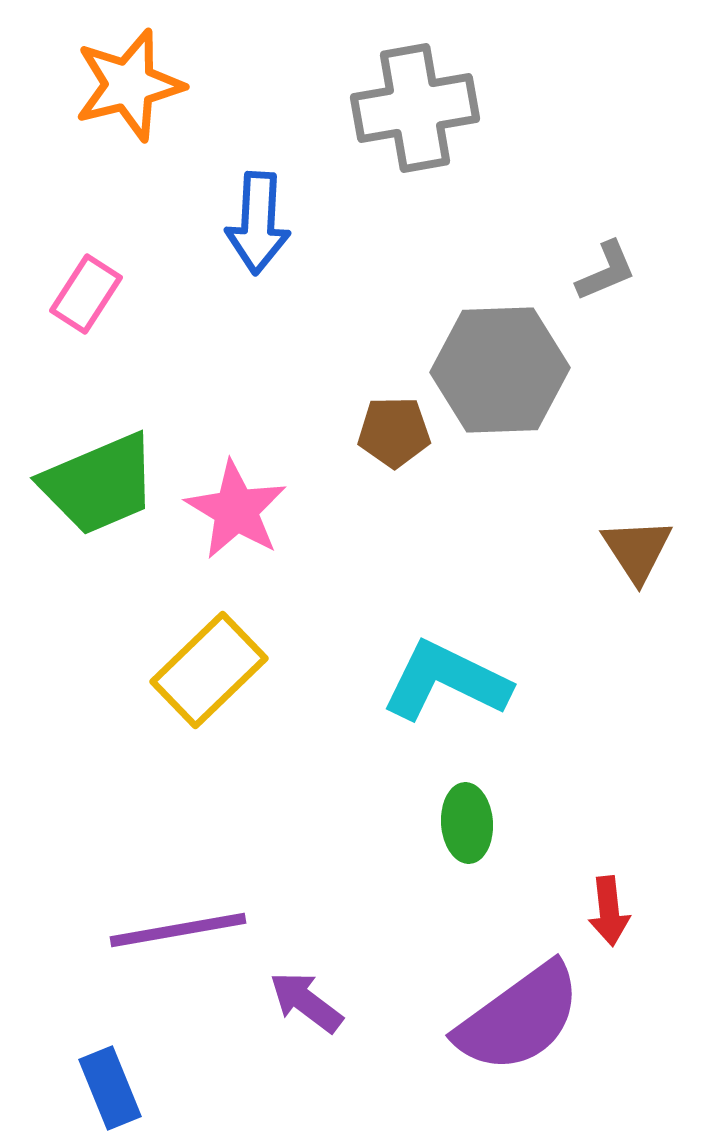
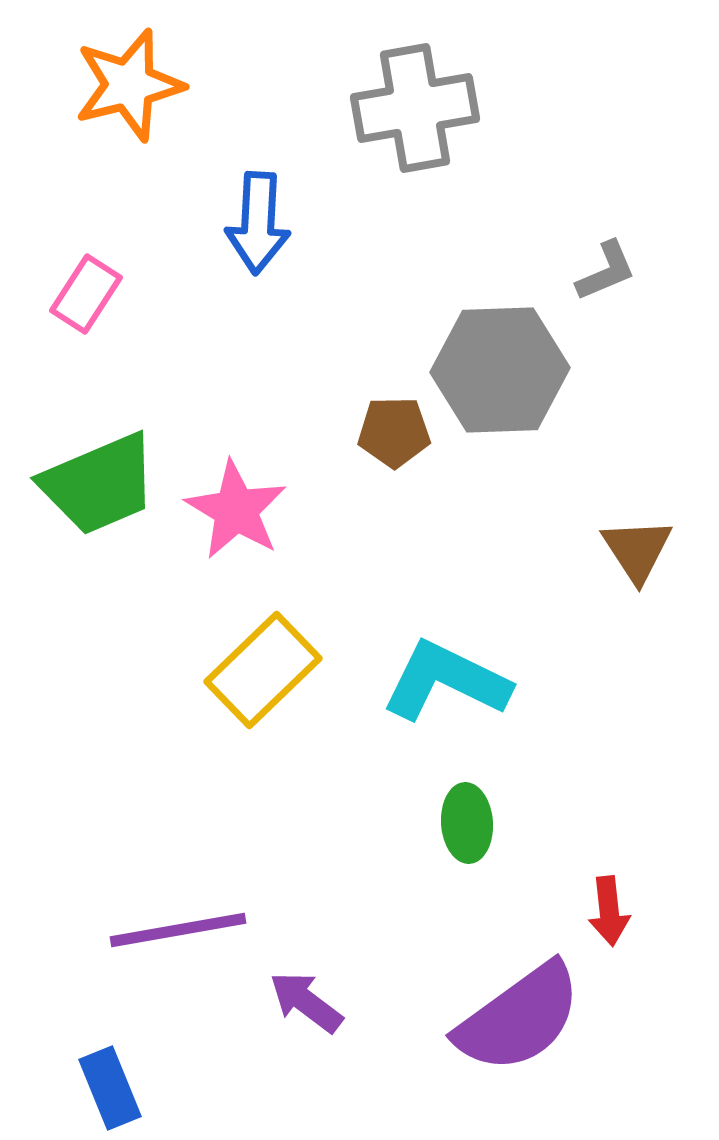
yellow rectangle: moved 54 px right
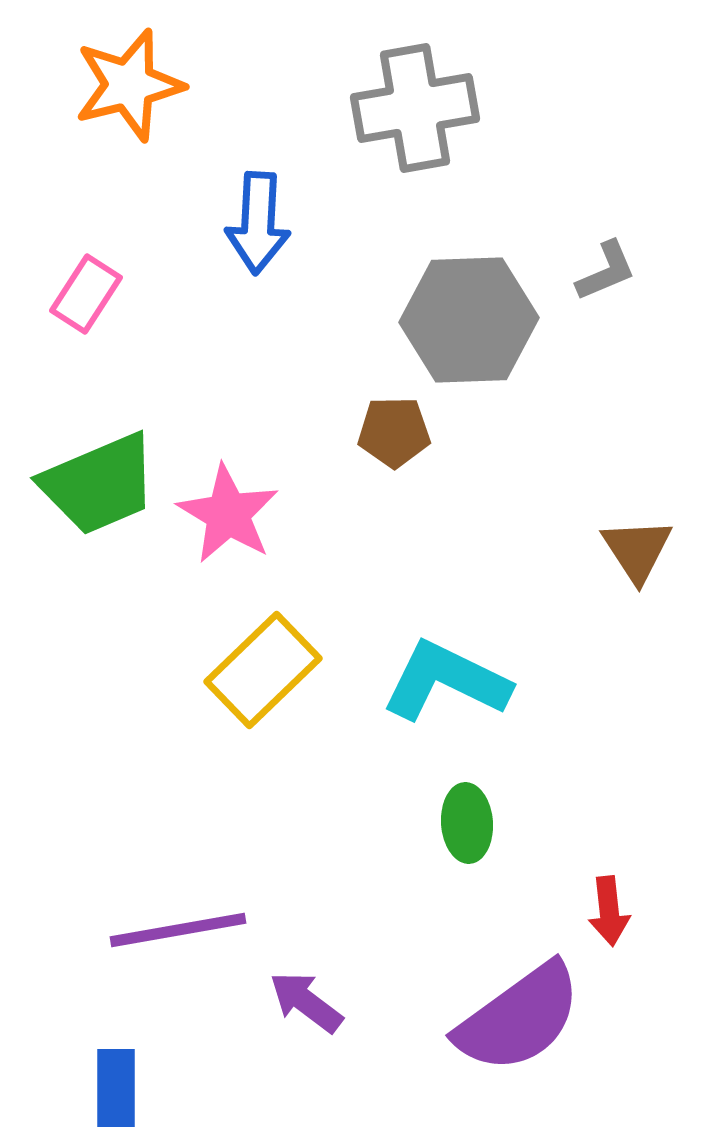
gray hexagon: moved 31 px left, 50 px up
pink star: moved 8 px left, 4 px down
blue rectangle: moved 6 px right; rotated 22 degrees clockwise
